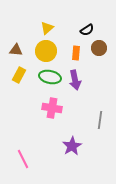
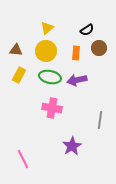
purple arrow: moved 2 px right; rotated 90 degrees clockwise
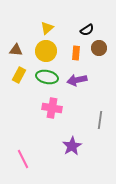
green ellipse: moved 3 px left
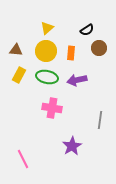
orange rectangle: moved 5 px left
